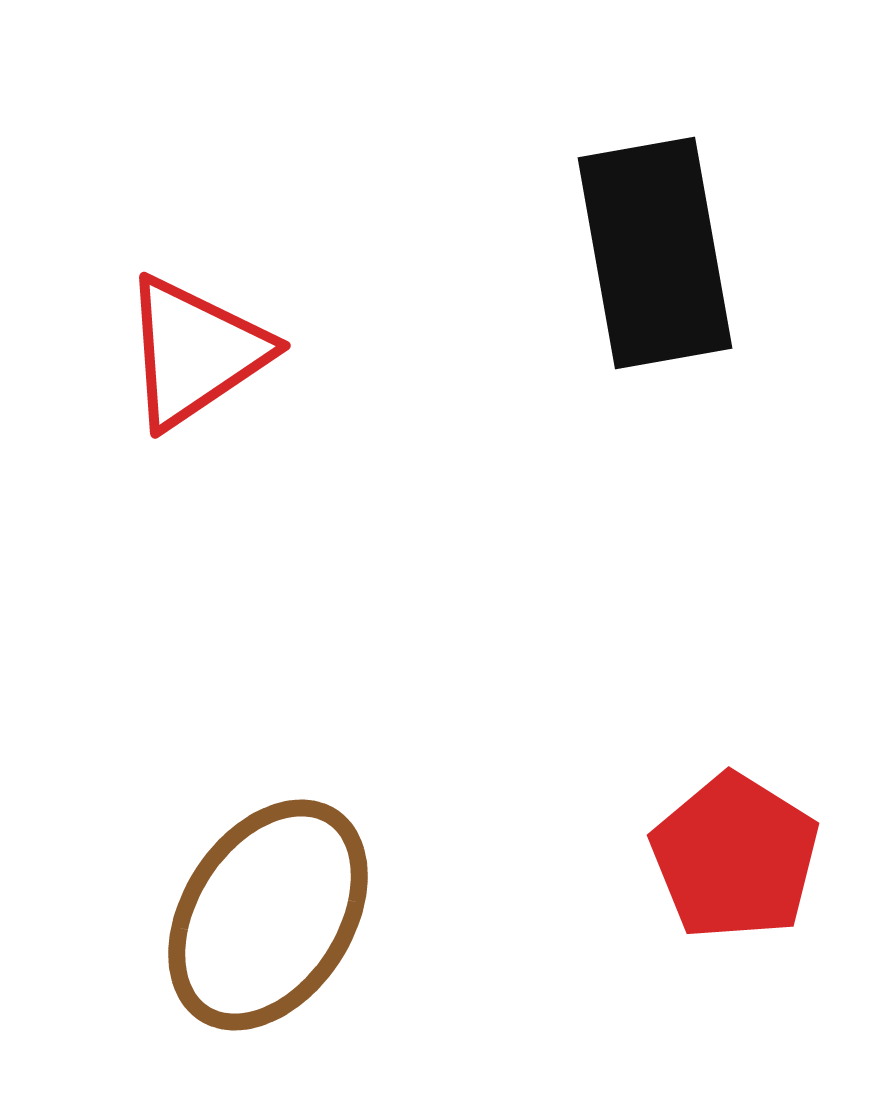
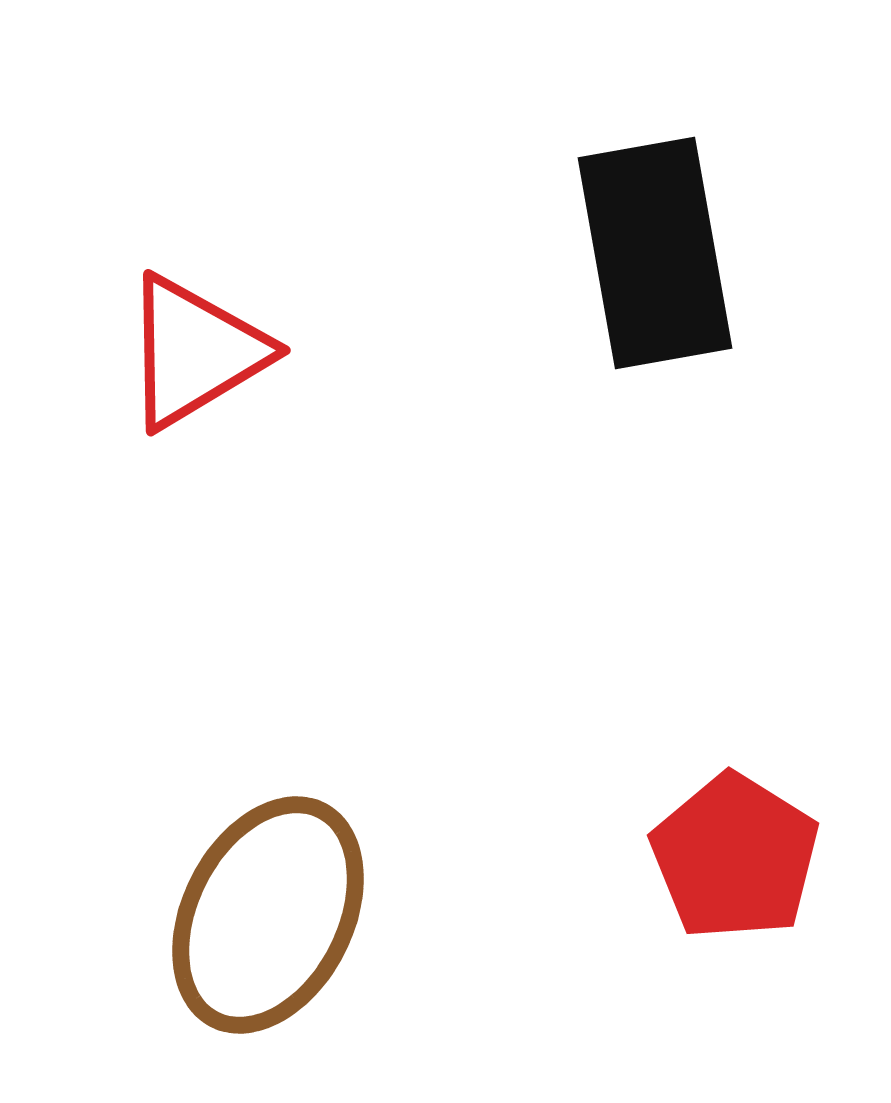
red triangle: rotated 3 degrees clockwise
brown ellipse: rotated 6 degrees counterclockwise
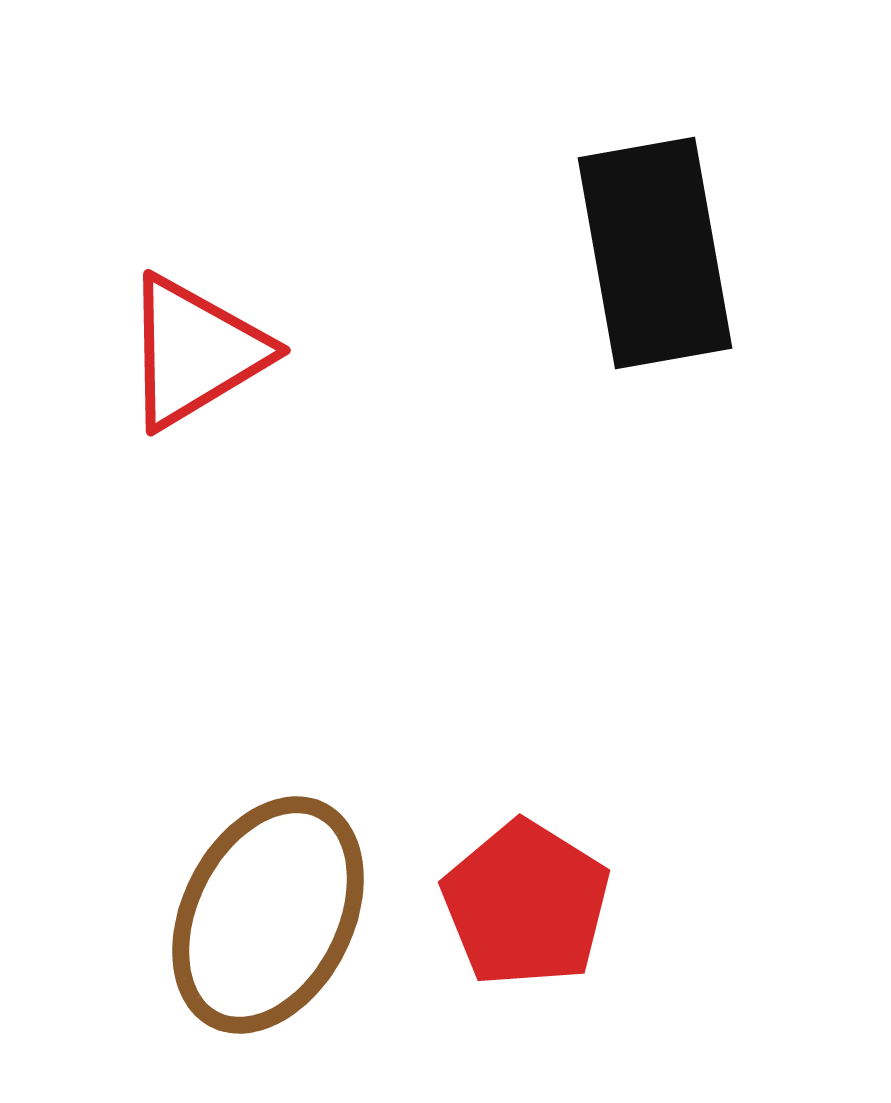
red pentagon: moved 209 px left, 47 px down
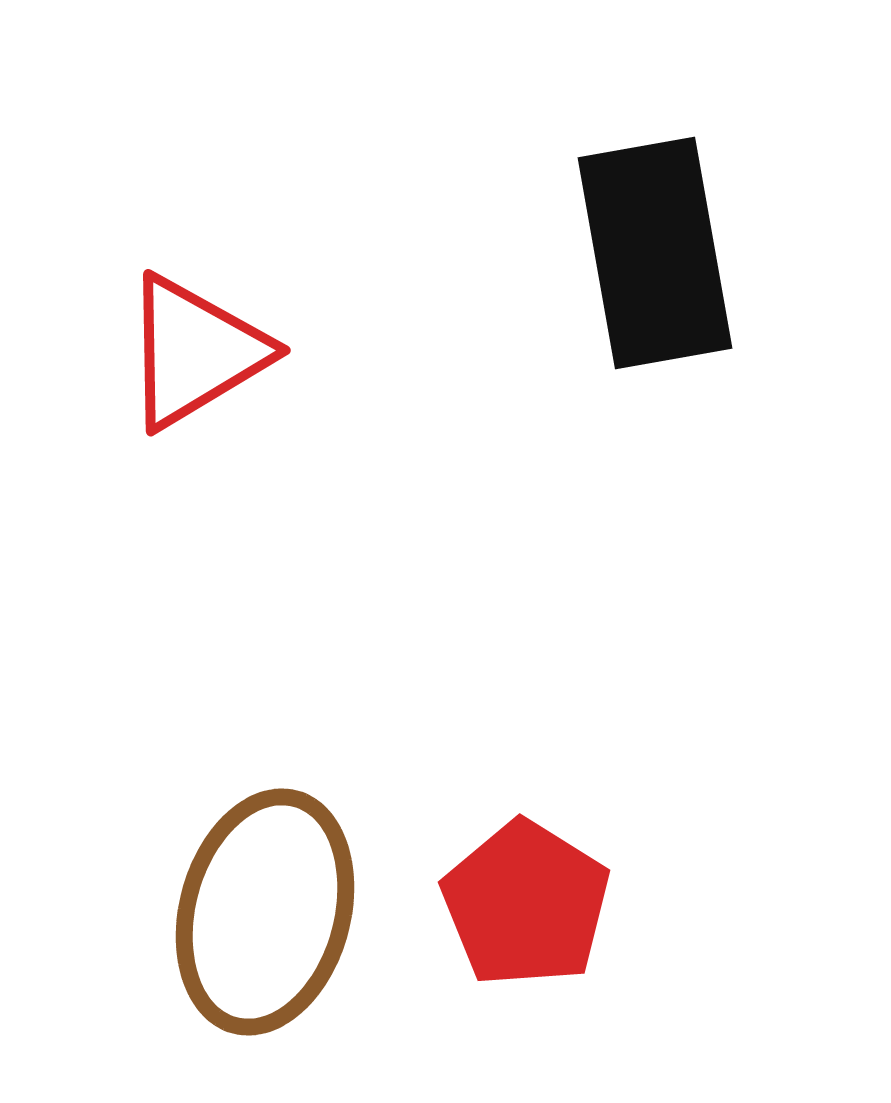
brown ellipse: moved 3 px left, 3 px up; rotated 12 degrees counterclockwise
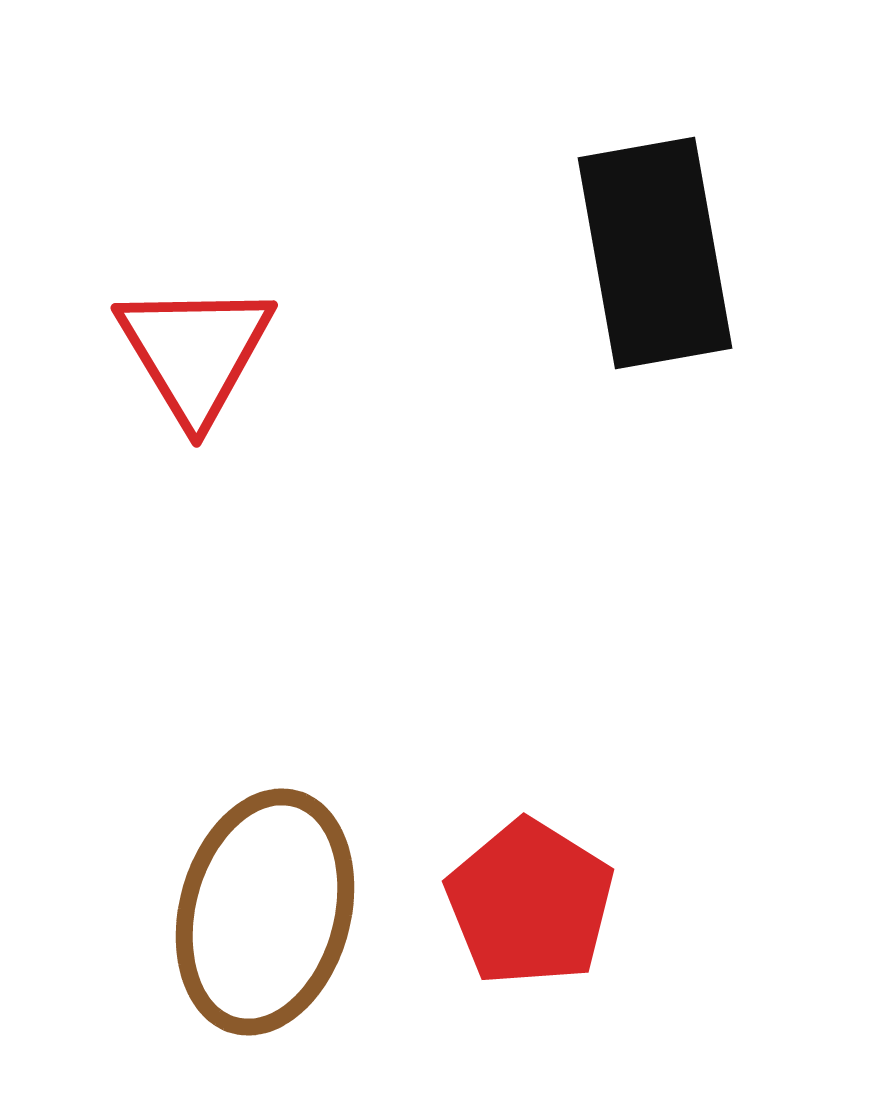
red triangle: rotated 30 degrees counterclockwise
red pentagon: moved 4 px right, 1 px up
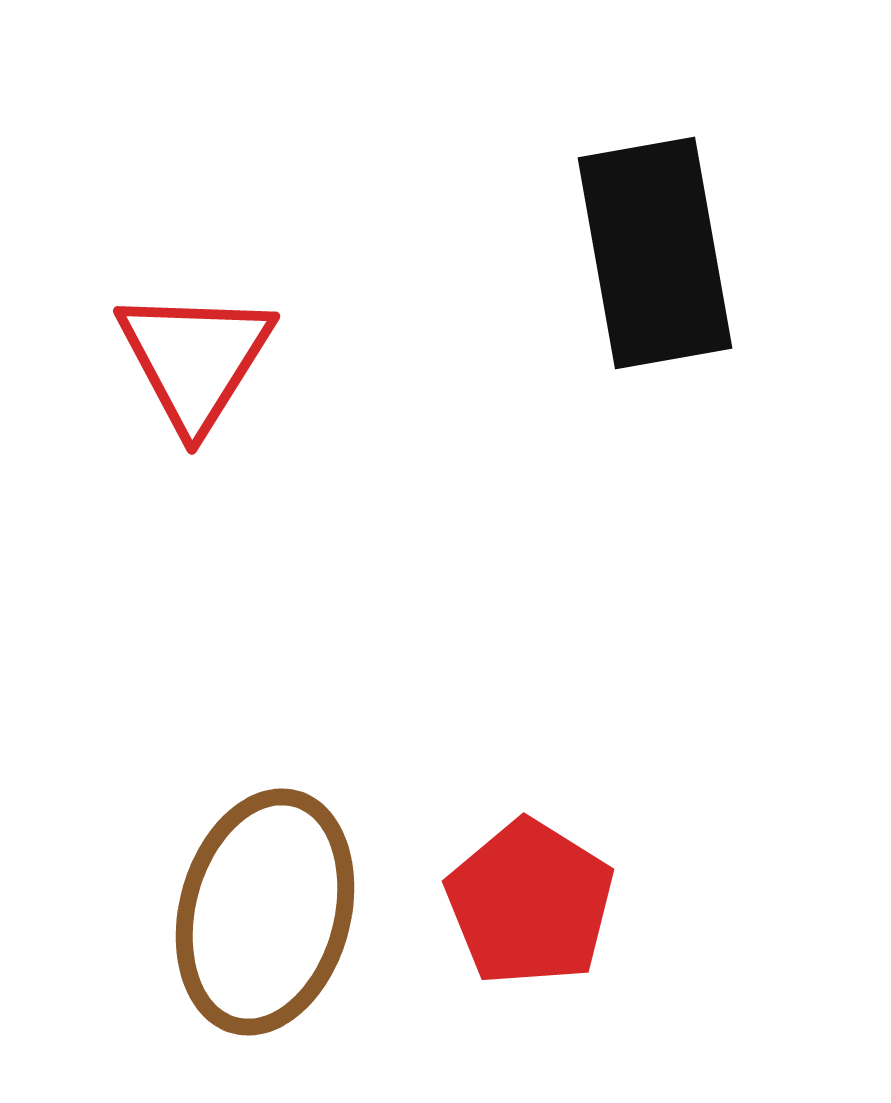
red triangle: moved 7 px down; rotated 3 degrees clockwise
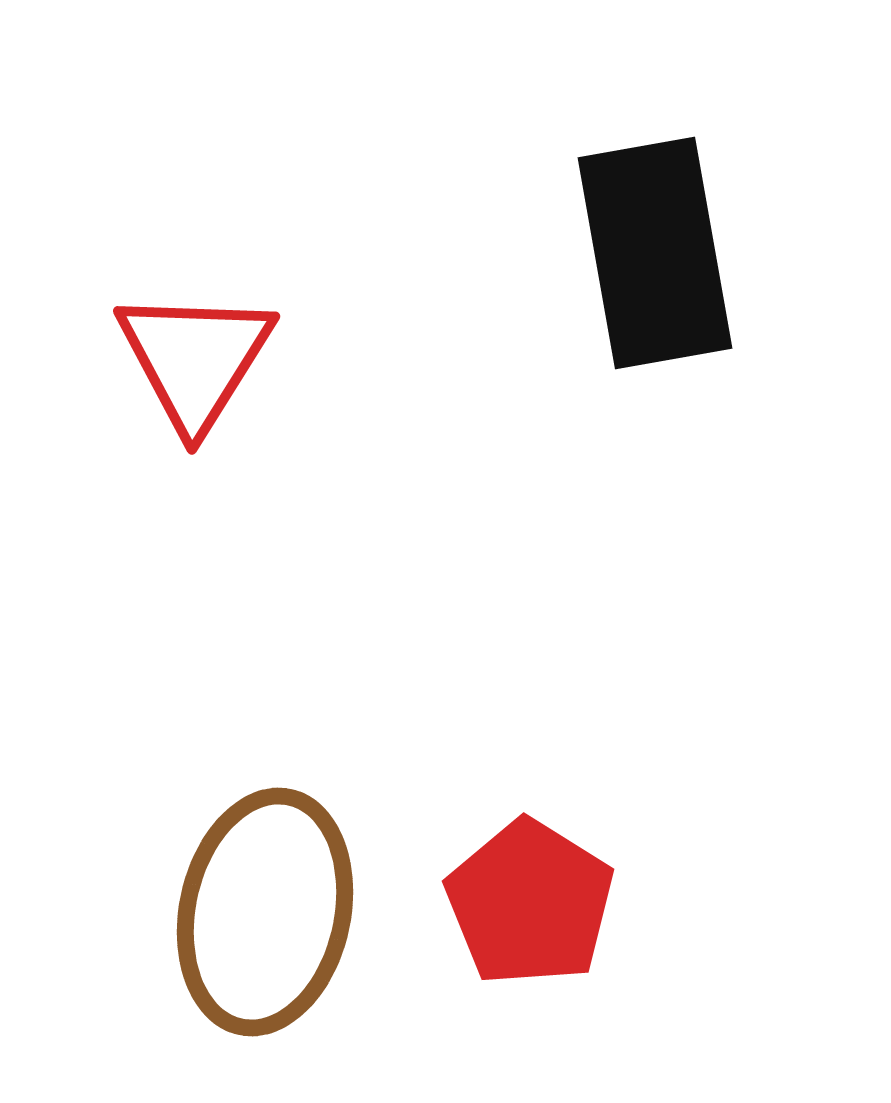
brown ellipse: rotated 3 degrees counterclockwise
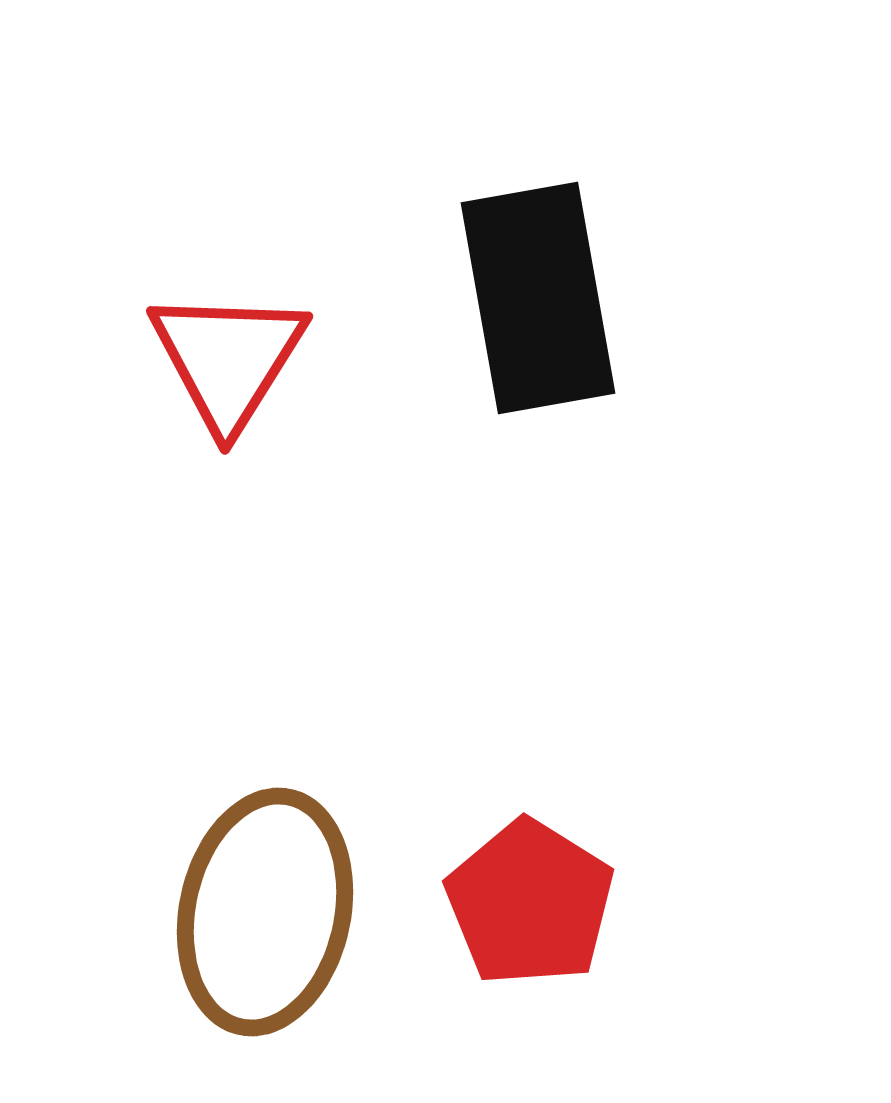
black rectangle: moved 117 px left, 45 px down
red triangle: moved 33 px right
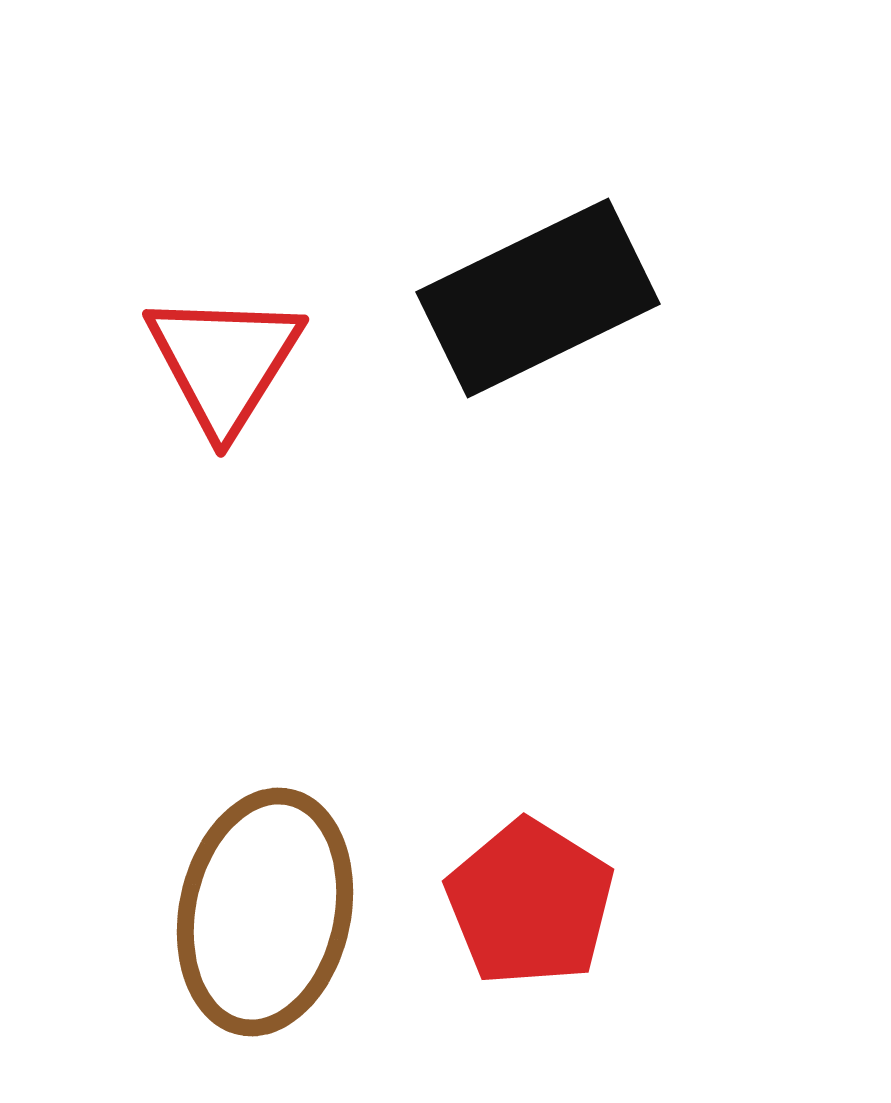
black rectangle: rotated 74 degrees clockwise
red triangle: moved 4 px left, 3 px down
